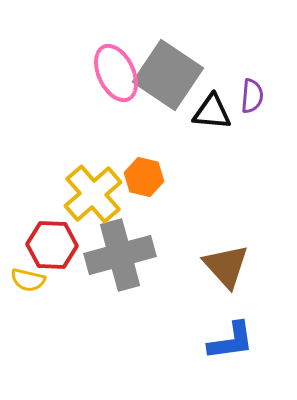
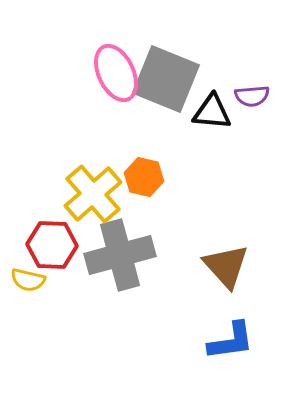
gray square: moved 2 px left, 4 px down; rotated 12 degrees counterclockwise
purple semicircle: rotated 80 degrees clockwise
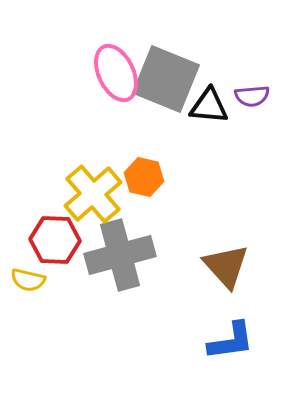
black triangle: moved 3 px left, 6 px up
red hexagon: moved 3 px right, 5 px up
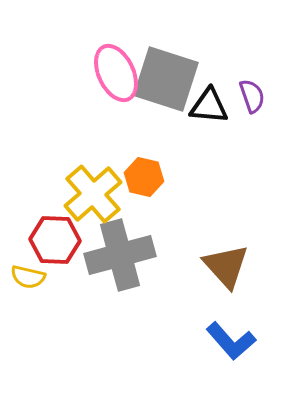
gray square: rotated 4 degrees counterclockwise
purple semicircle: rotated 104 degrees counterclockwise
yellow semicircle: moved 3 px up
blue L-shape: rotated 57 degrees clockwise
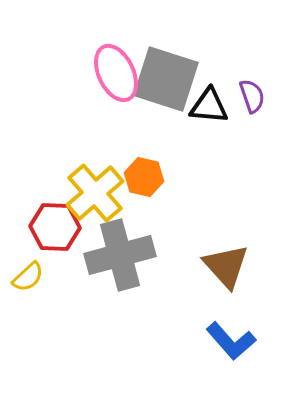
yellow cross: moved 2 px right, 1 px up
red hexagon: moved 13 px up
yellow semicircle: rotated 56 degrees counterclockwise
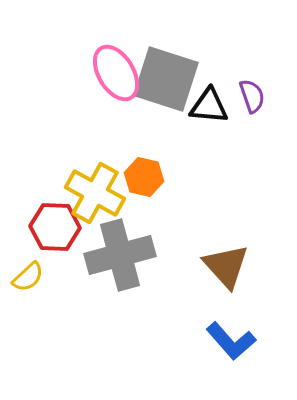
pink ellipse: rotated 6 degrees counterclockwise
yellow cross: rotated 20 degrees counterclockwise
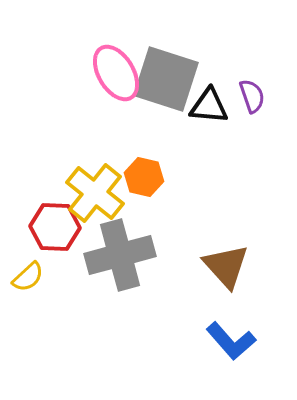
yellow cross: rotated 10 degrees clockwise
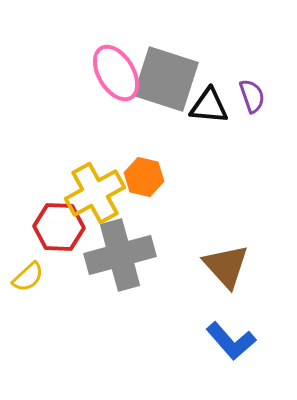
yellow cross: rotated 22 degrees clockwise
red hexagon: moved 4 px right
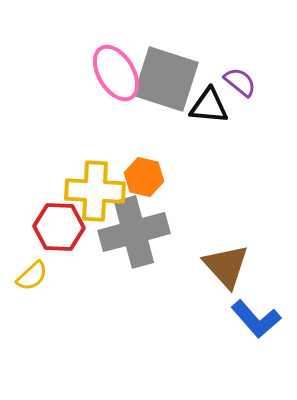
purple semicircle: moved 12 px left, 14 px up; rotated 32 degrees counterclockwise
yellow cross: moved 2 px up; rotated 32 degrees clockwise
gray cross: moved 14 px right, 23 px up
yellow semicircle: moved 4 px right, 1 px up
blue L-shape: moved 25 px right, 22 px up
